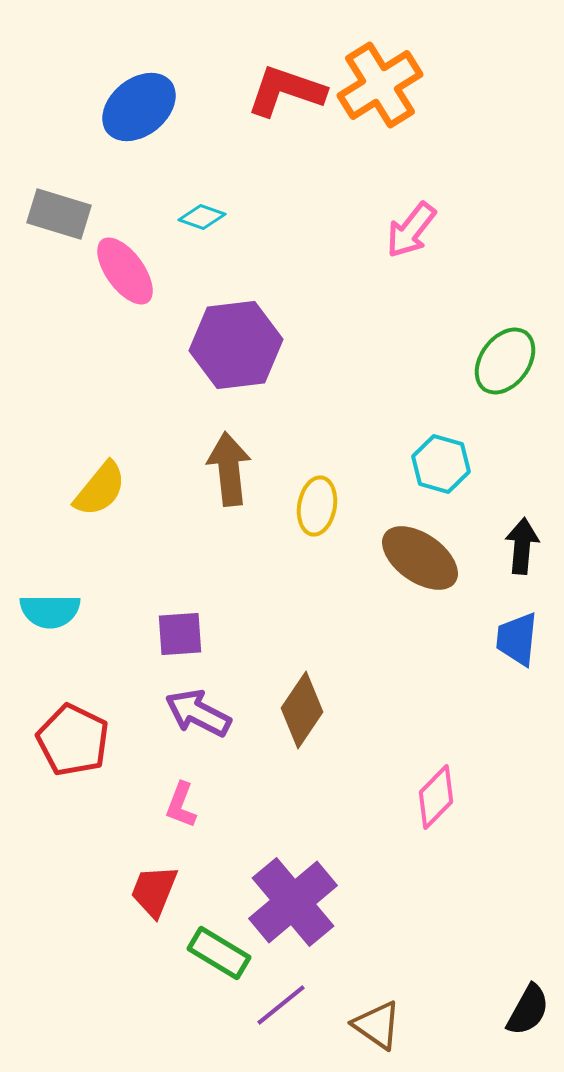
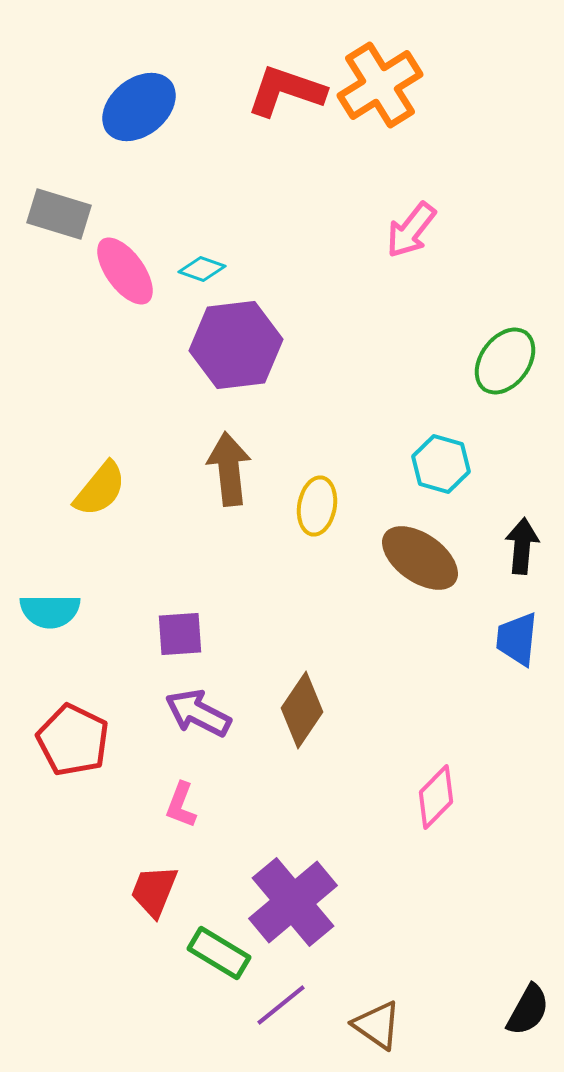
cyan diamond: moved 52 px down
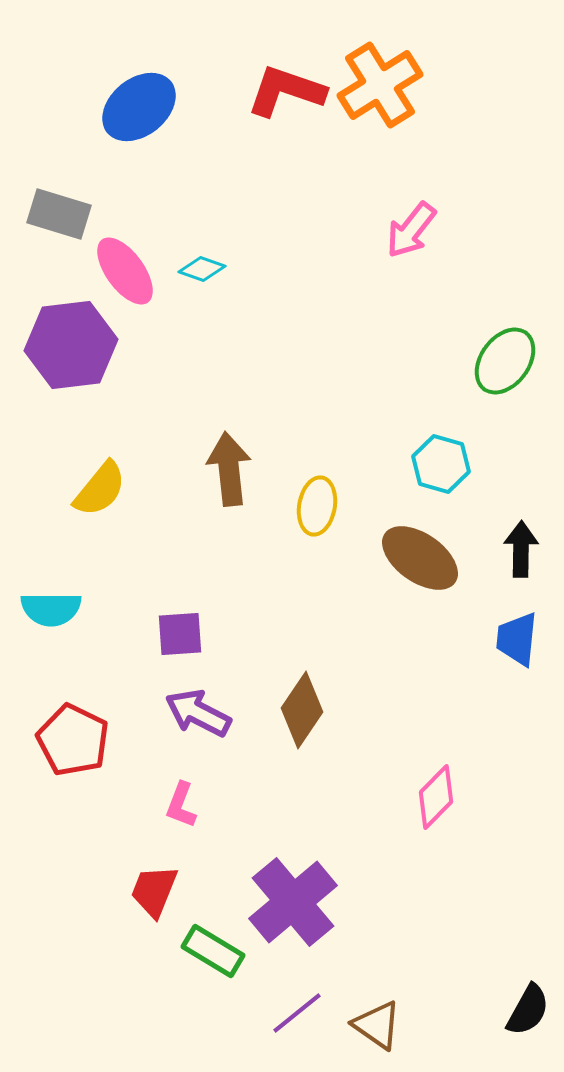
purple hexagon: moved 165 px left
black arrow: moved 1 px left, 3 px down; rotated 4 degrees counterclockwise
cyan semicircle: moved 1 px right, 2 px up
green rectangle: moved 6 px left, 2 px up
purple line: moved 16 px right, 8 px down
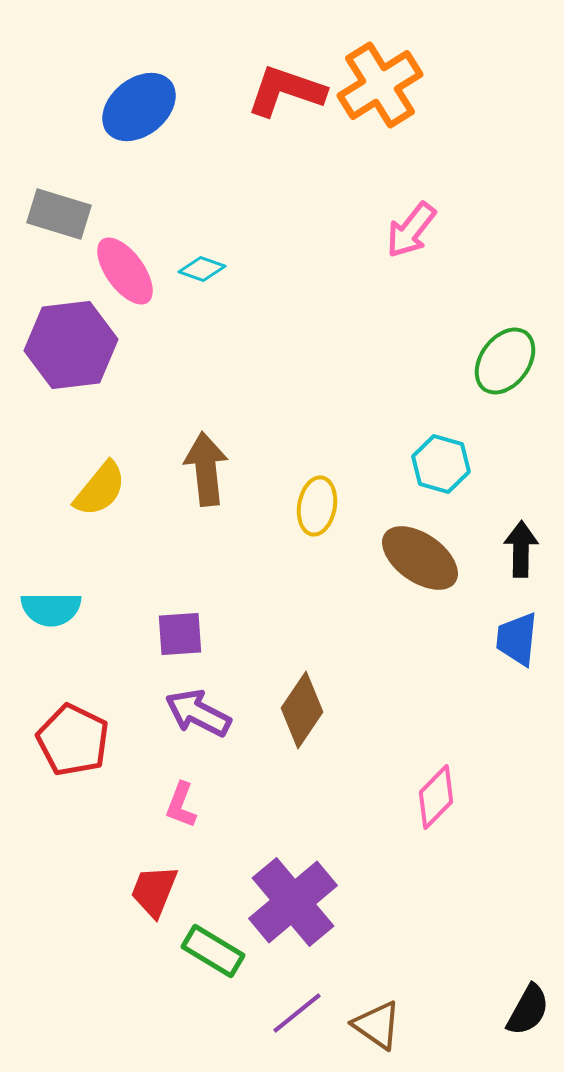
brown arrow: moved 23 px left
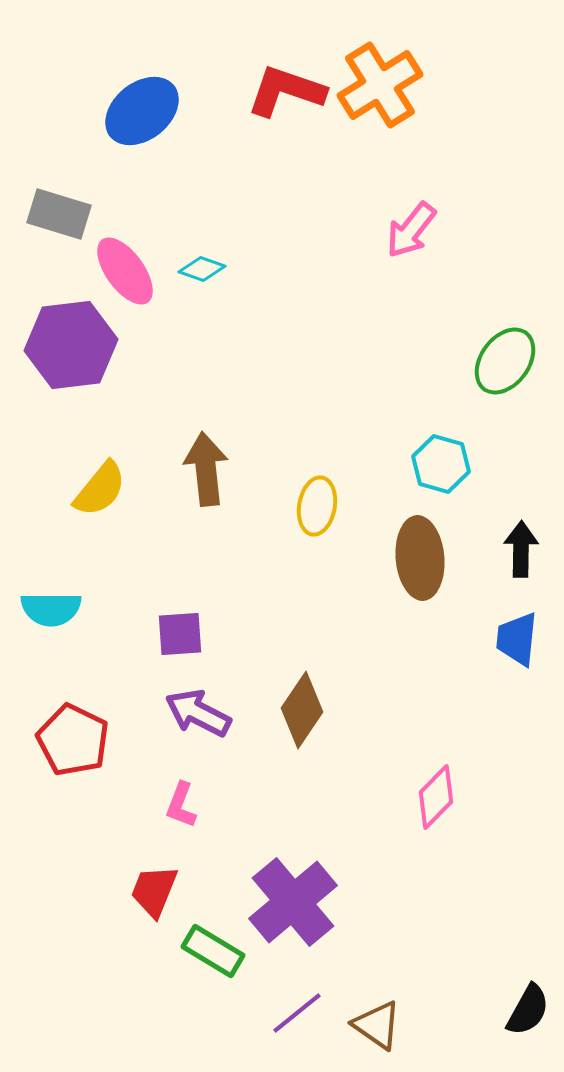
blue ellipse: moved 3 px right, 4 px down
brown ellipse: rotated 50 degrees clockwise
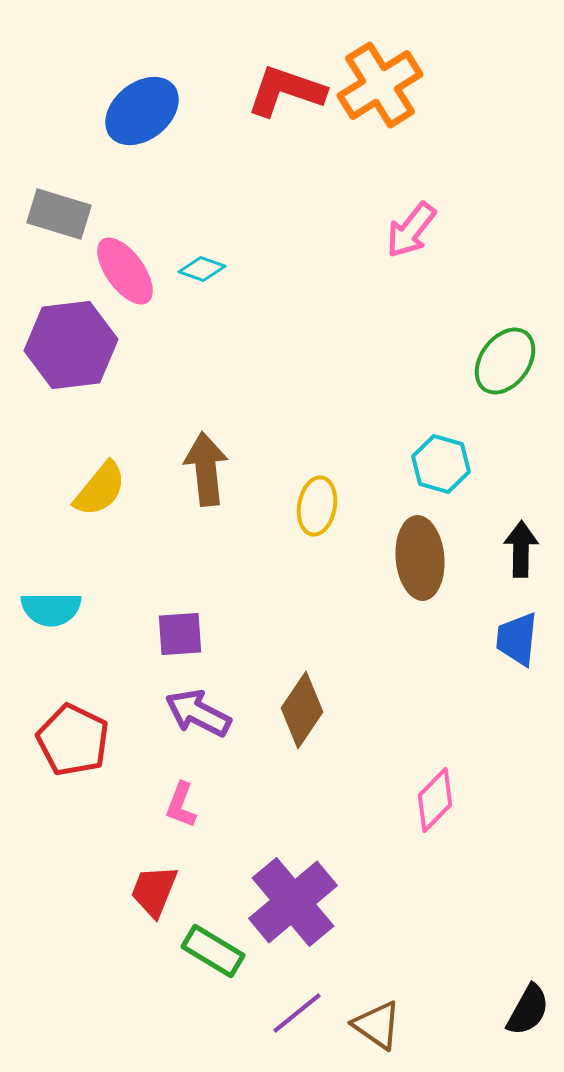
pink diamond: moved 1 px left, 3 px down
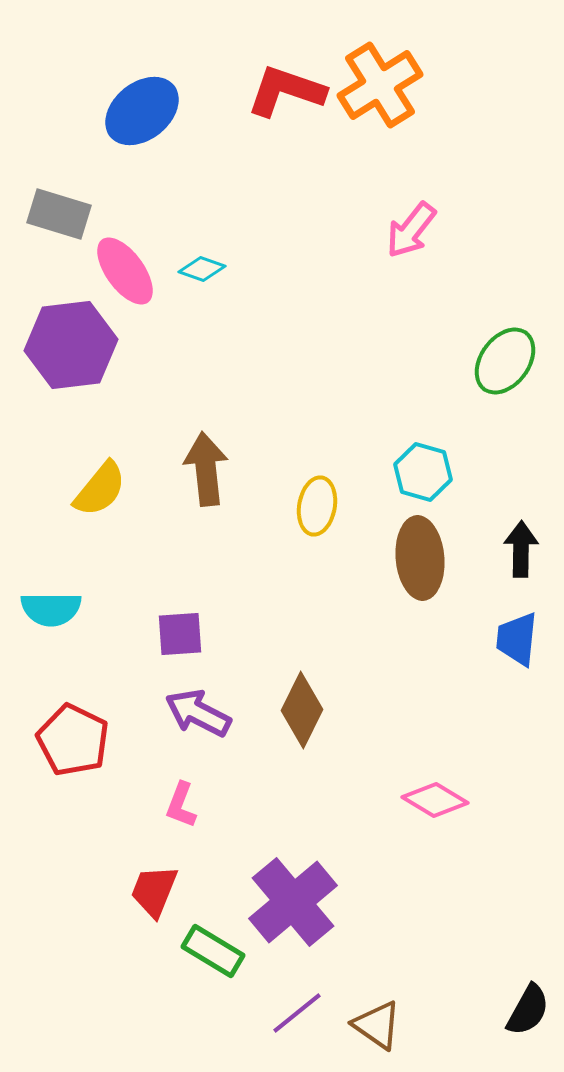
cyan hexagon: moved 18 px left, 8 px down
brown diamond: rotated 8 degrees counterclockwise
pink diamond: rotated 76 degrees clockwise
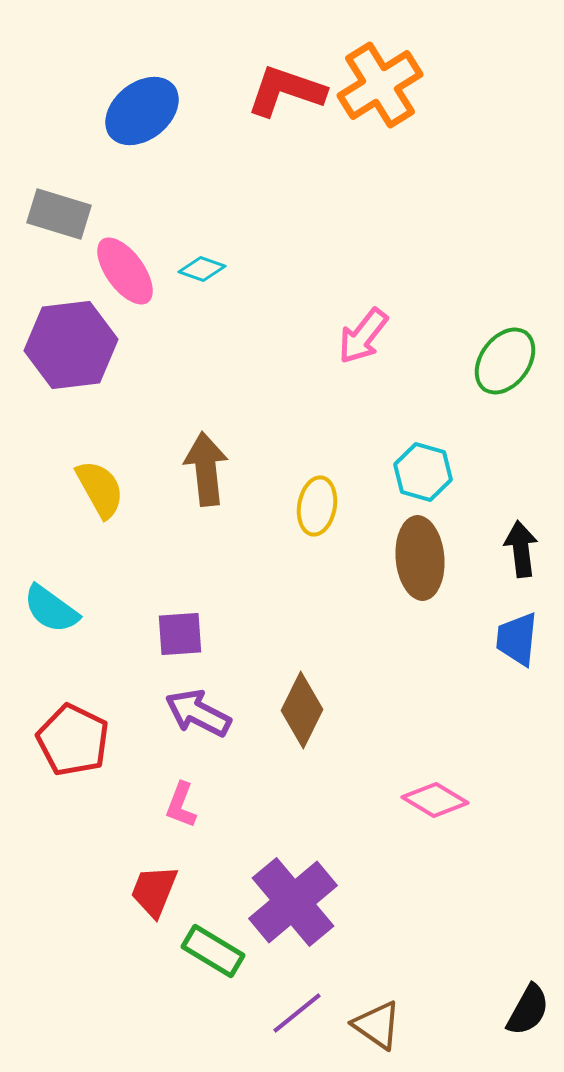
pink arrow: moved 48 px left, 106 px down
yellow semicircle: rotated 68 degrees counterclockwise
black arrow: rotated 8 degrees counterclockwise
cyan semicircle: rotated 36 degrees clockwise
